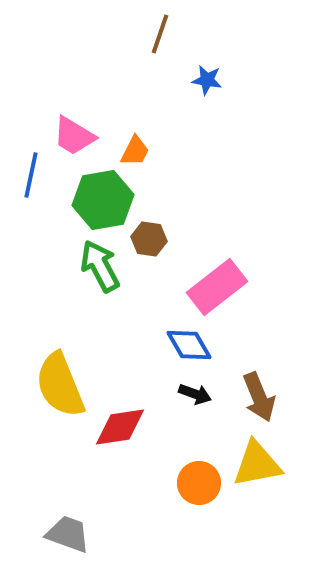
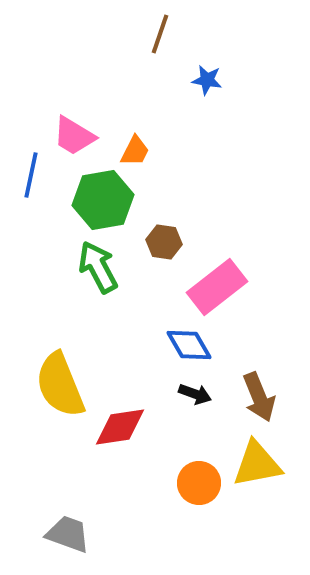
brown hexagon: moved 15 px right, 3 px down
green arrow: moved 2 px left, 1 px down
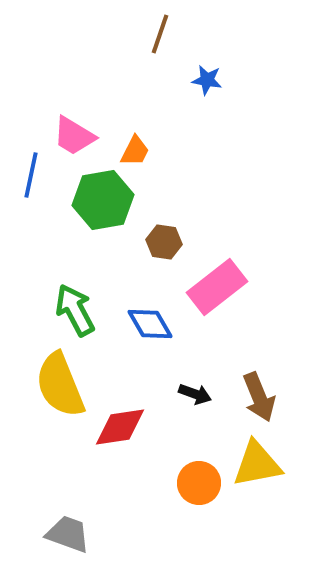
green arrow: moved 23 px left, 43 px down
blue diamond: moved 39 px left, 21 px up
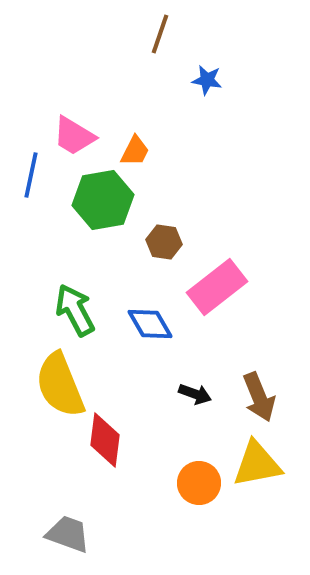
red diamond: moved 15 px left, 13 px down; rotated 74 degrees counterclockwise
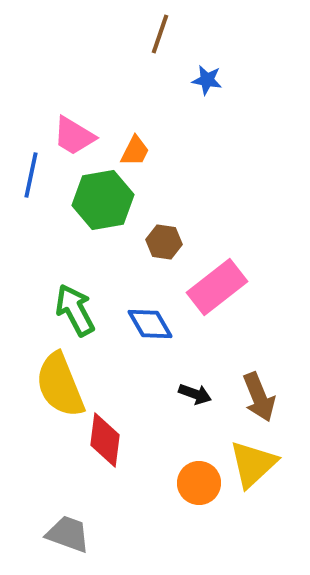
yellow triangle: moved 4 px left; rotated 32 degrees counterclockwise
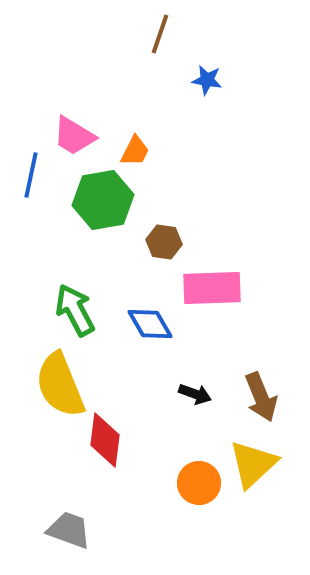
pink rectangle: moved 5 px left, 1 px down; rotated 36 degrees clockwise
brown arrow: moved 2 px right
gray trapezoid: moved 1 px right, 4 px up
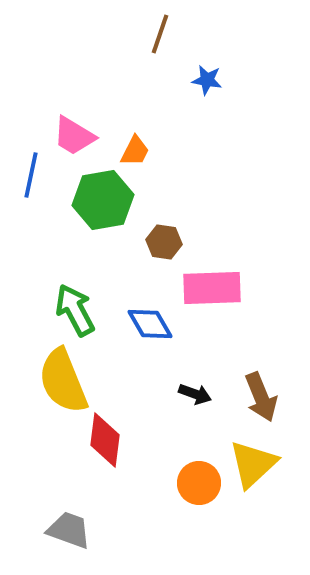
yellow semicircle: moved 3 px right, 4 px up
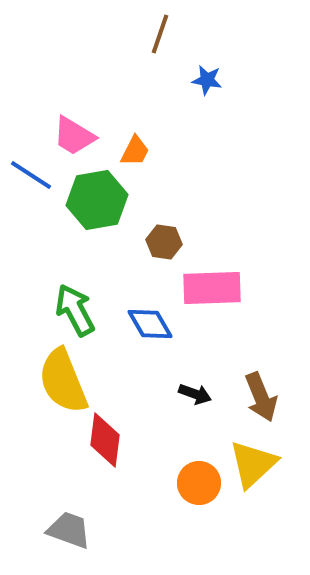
blue line: rotated 69 degrees counterclockwise
green hexagon: moved 6 px left
